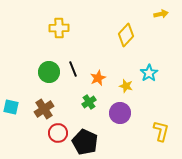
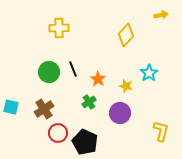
yellow arrow: moved 1 px down
orange star: moved 1 px down; rotated 14 degrees counterclockwise
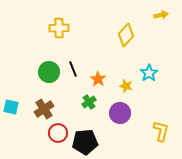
black pentagon: rotated 30 degrees counterclockwise
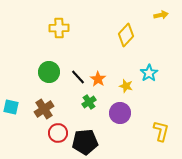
black line: moved 5 px right, 8 px down; rotated 21 degrees counterclockwise
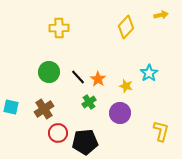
yellow diamond: moved 8 px up
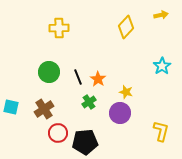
cyan star: moved 13 px right, 7 px up
black line: rotated 21 degrees clockwise
yellow star: moved 6 px down
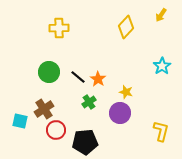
yellow arrow: rotated 136 degrees clockwise
black line: rotated 28 degrees counterclockwise
cyan square: moved 9 px right, 14 px down
red circle: moved 2 px left, 3 px up
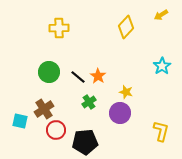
yellow arrow: rotated 24 degrees clockwise
orange star: moved 3 px up
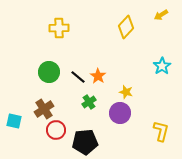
cyan square: moved 6 px left
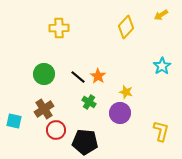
green circle: moved 5 px left, 2 px down
green cross: rotated 24 degrees counterclockwise
black pentagon: rotated 10 degrees clockwise
